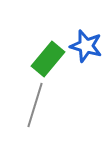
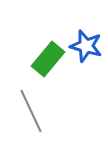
gray line: moved 4 px left, 6 px down; rotated 42 degrees counterclockwise
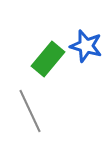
gray line: moved 1 px left
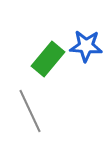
blue star: rotated 12 degrees counterclockwise
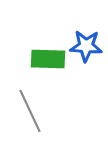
green rectangle: rotated 52 degrees clockwise
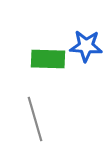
gray line: moved 5 px right, 8 px down; rotated 9 degrees clockwise
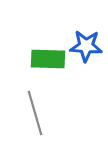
gray line: moved 6 px up
